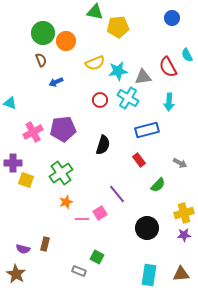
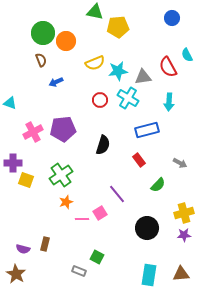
green cross: moved 2 px down
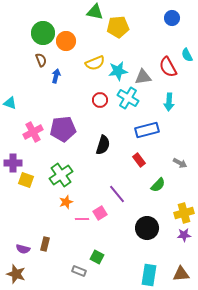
blue arrow: moved 6 px up; rotated 128 degrees clockwise
brown star: rotated 12 degrees counterclockwise
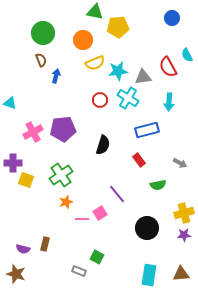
orange circle: moved 17 px right, 1 px up
green semicircle: rotated 35 degrees clockwise
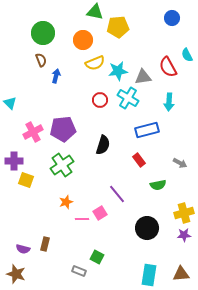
cyan triangle: rotated 24 degrees clockwise
purple cross: moved 1 px right, 2 px up
green cross: moved 1 px right, 10 px up
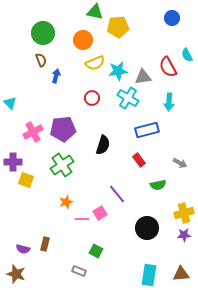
red circle: moved 8 px left, 2 px up
purple cross: moved 1 px left, 1 px down
green square: moved 1 px left, 6 px up
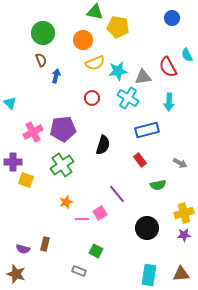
yellow pentagon: rotated 15 degrees clockwise
red rectangle: moved 1 px right
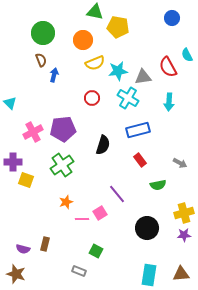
blue arrow: moved 2 px left, 1 px up
blue rectangle: moved 9 px left
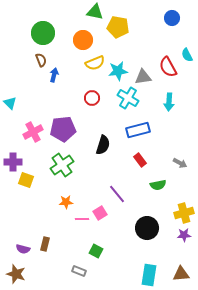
orange star: rotated 16 degrees clockwise
